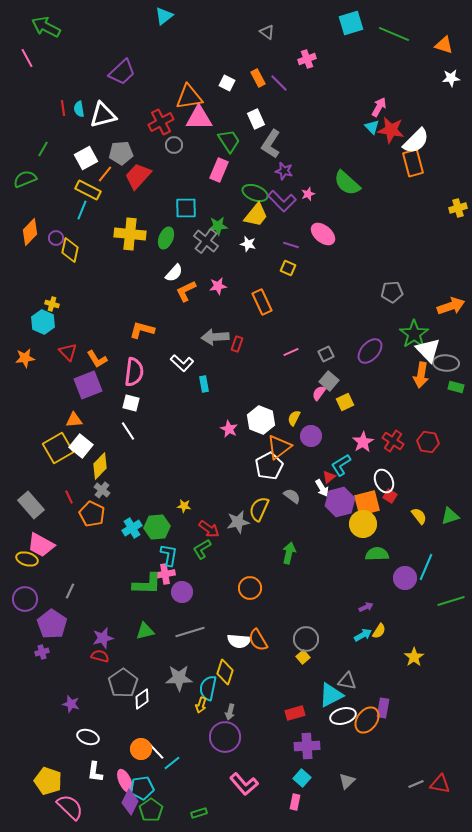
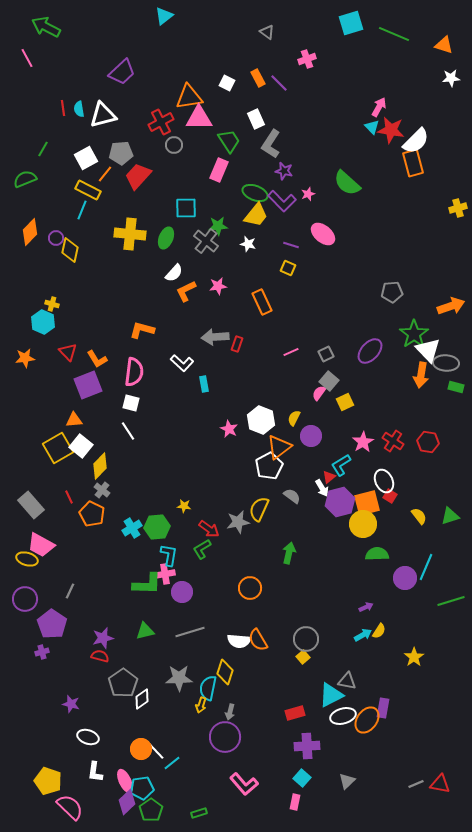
purple diamond at (130, 802): moved 3 px left; rotated 20 degrees clockwise
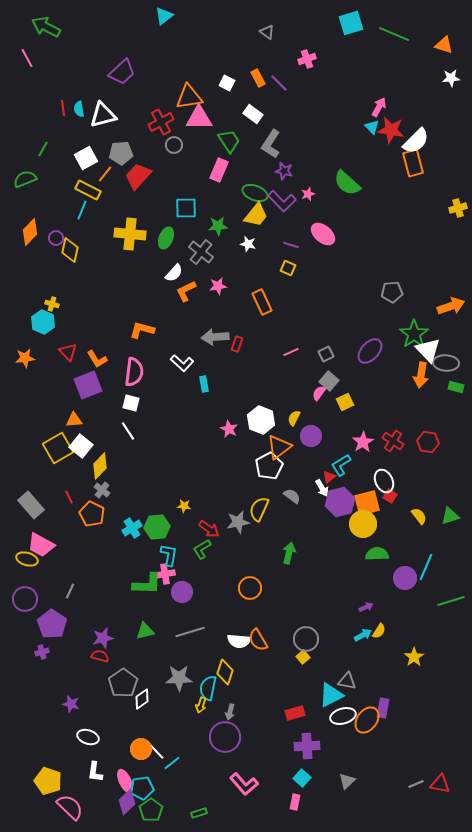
white rectangle at (256, 119): moved 3 px left, 5 px up; rotated 30 degrees counterclockwise
gray cross at (206, 241): moved 5 px left, 11 px down
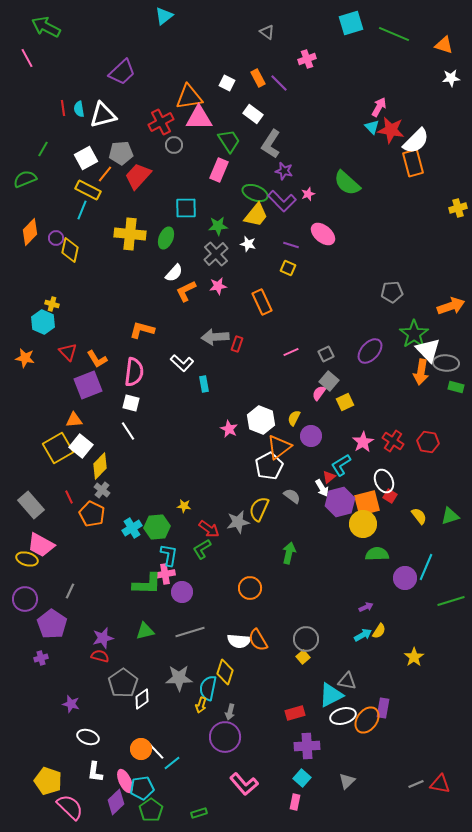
gray cross at (201, 252): moved 15 px right, 2 px down; rotated 10 degrees clockwise
orange star at (25, 358): rotated 18 degrees clockwise
orange arrow at (421, 375): moved 3 px up
purple cross at (42, 652): moved 1 px left, 6 px down
purple diamond at (127, 802): moved 11 px left
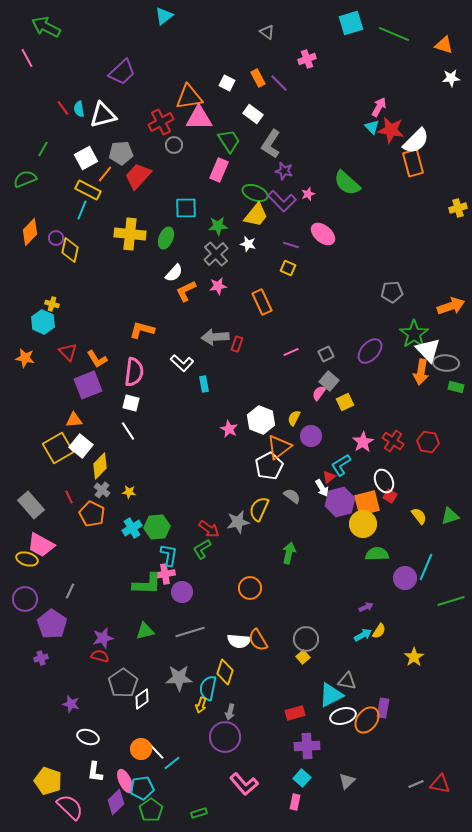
red line at (63, 108): rotated 28 degrees counterclockwise
yellow star at (184, 506): moved 55 px left, 14 px up
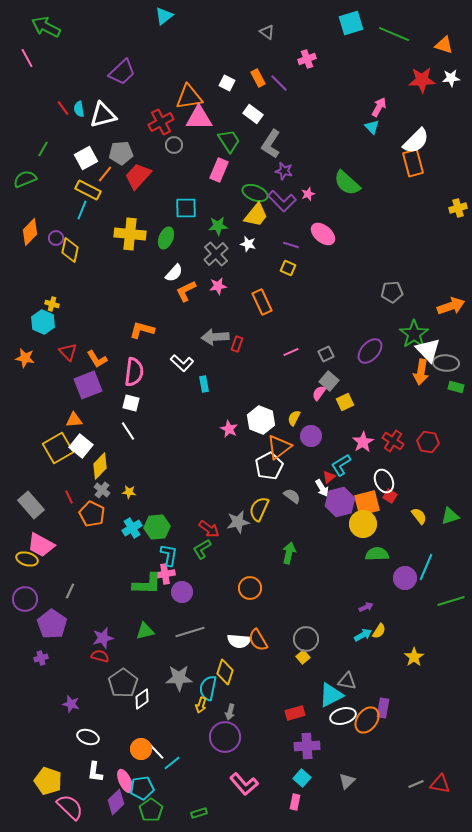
red star at (391, 130): moved 31 px right, 50 px up; rotated 12 degrees counterclockwise
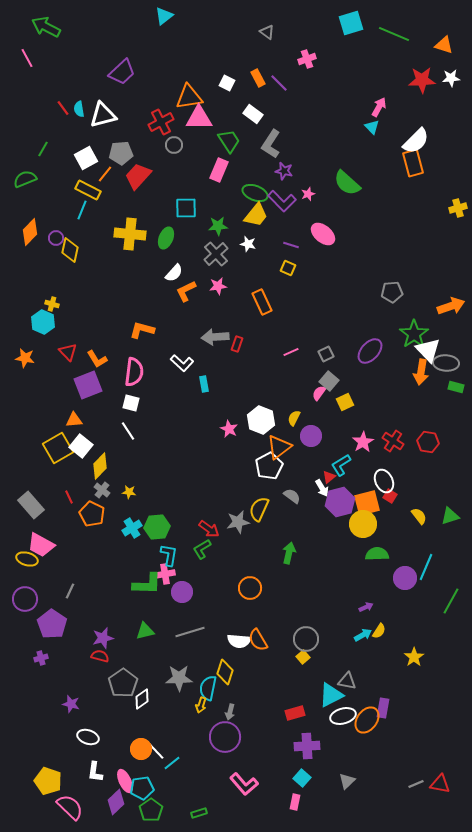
green line at (451, 601): rotated 44 degrees counterclockwise
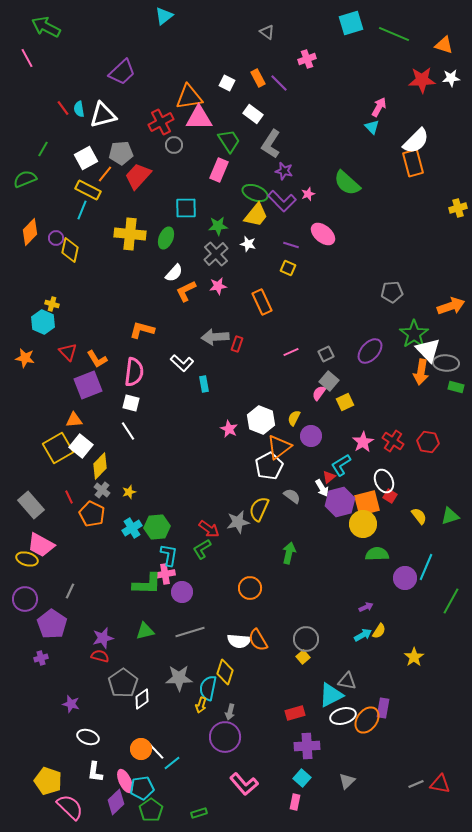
yellow star at (129, 492): rotated 24 degrees counterclockwise
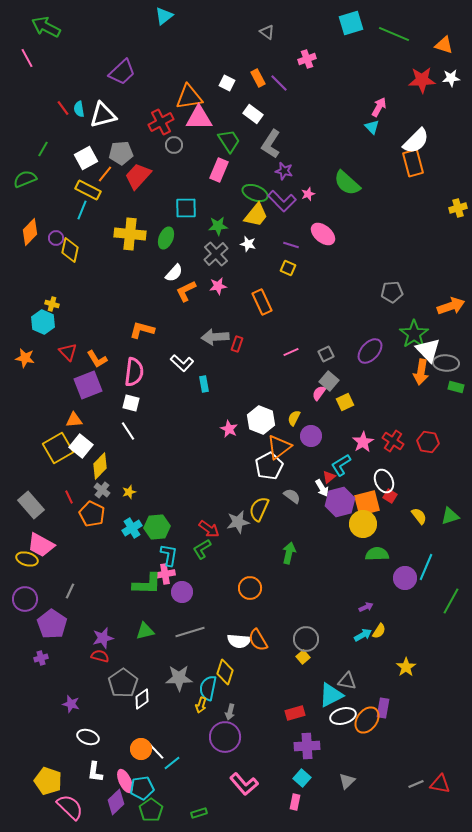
yellow star at (414, 657): moved 8 px left, 10 px down
